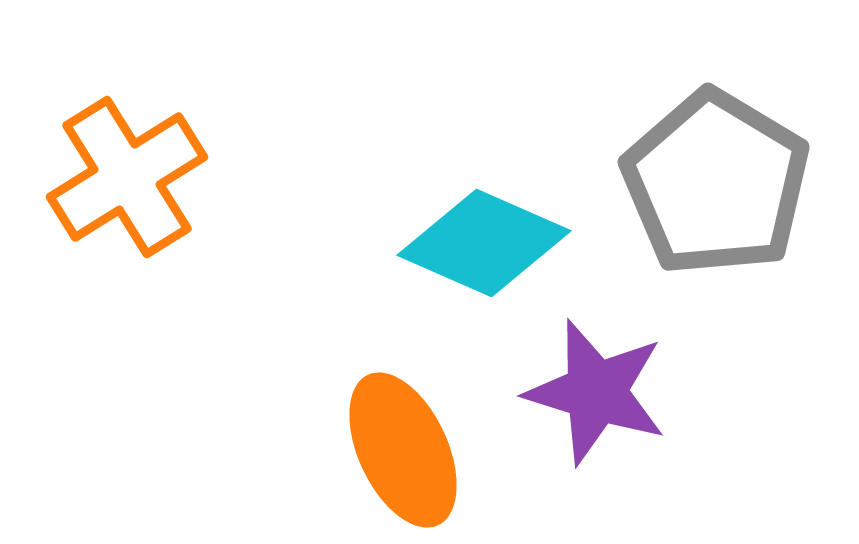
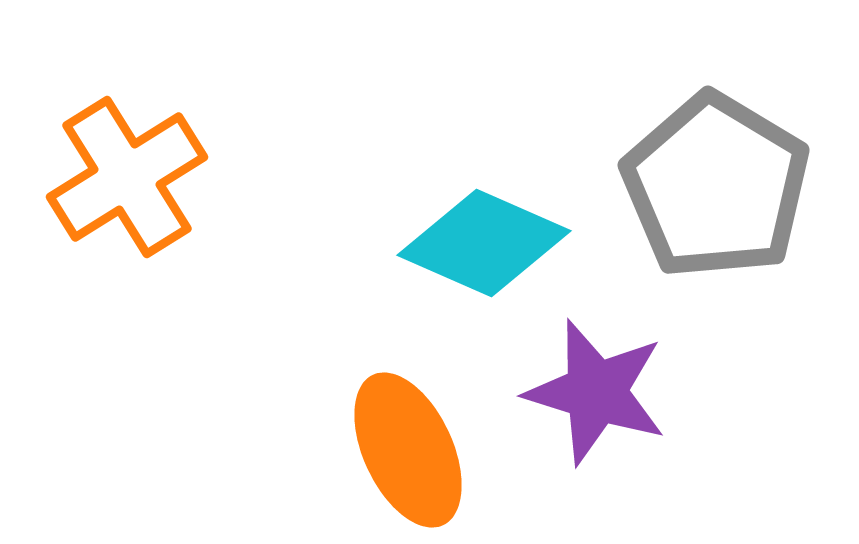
gray pentagon: moved 3 px down
orange ellipse: moved 5 px right
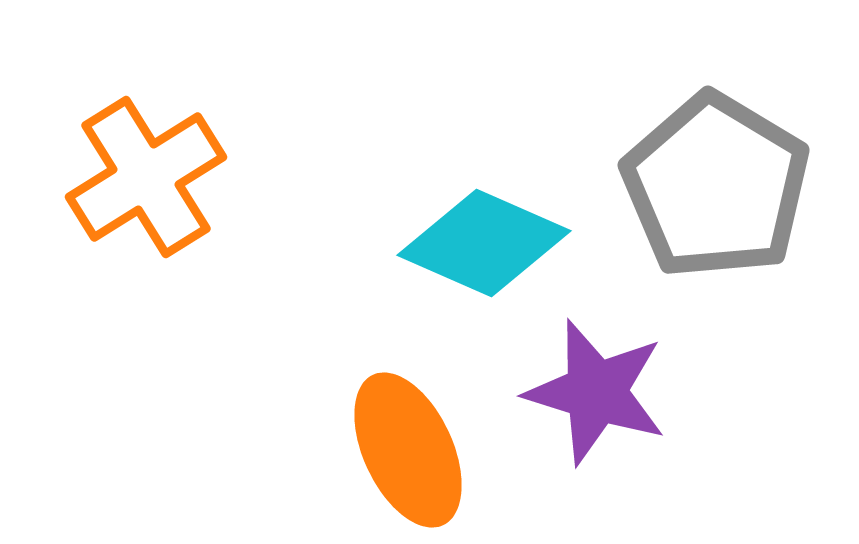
orange cross: moved 19 px right
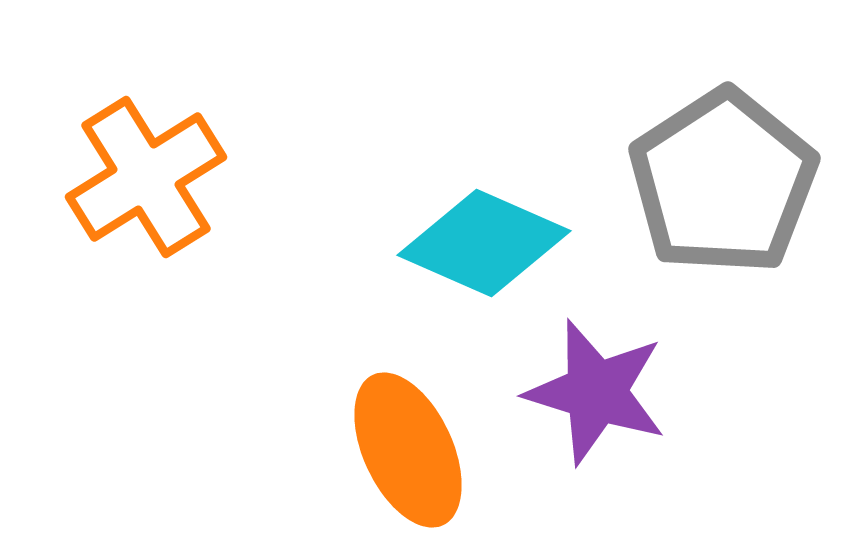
gray pentagon: moved 7 px right, 4 px up; rotated 8 degrees clockwise
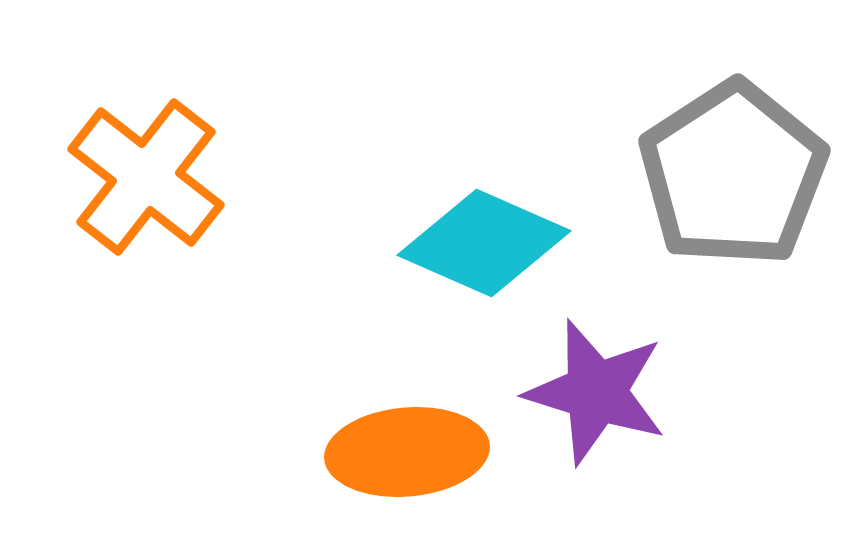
orange cross: rotated 20 degrees counterclockwise
gray pentagon: moved 10 px right, 8 px up
orange ellipse: moved 1 px left, 2 px down; rotated 70 degrees counterclockwise
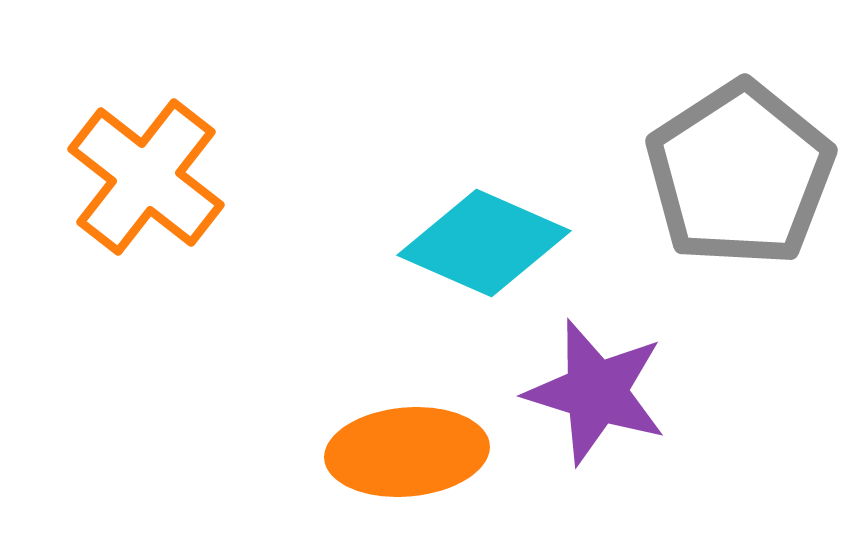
gray pentagon: moved 7 px right
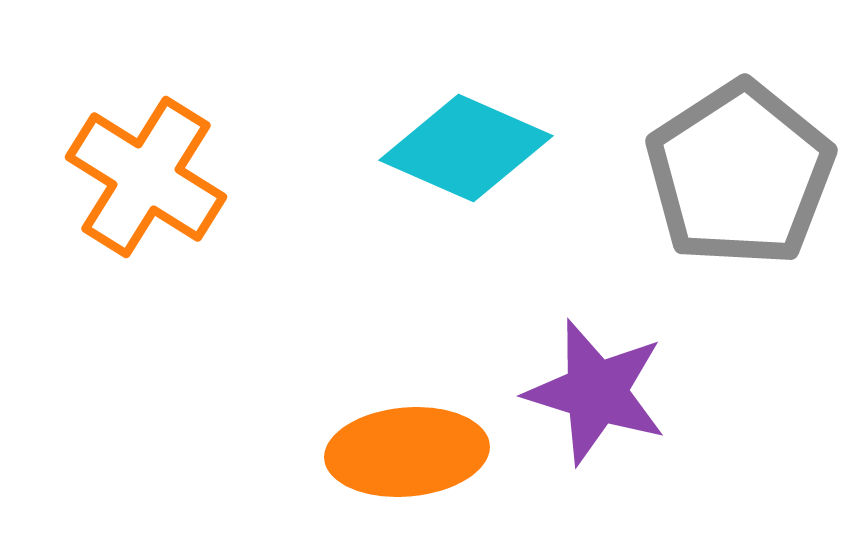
orange cross: rotated 6 degrees counterclockwise
cyan diamond: moved 18 px left, 95 px up
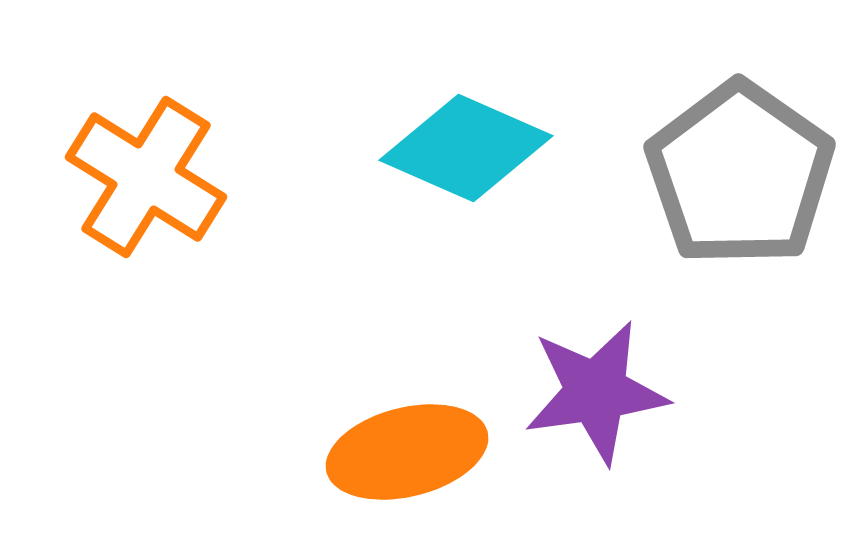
gray pentagon: rotated 4 degrees counterclockwise
purple star: rotated 25 degrees counterclockwise
orange ellipse: rotated 9 degrees counterclockwise
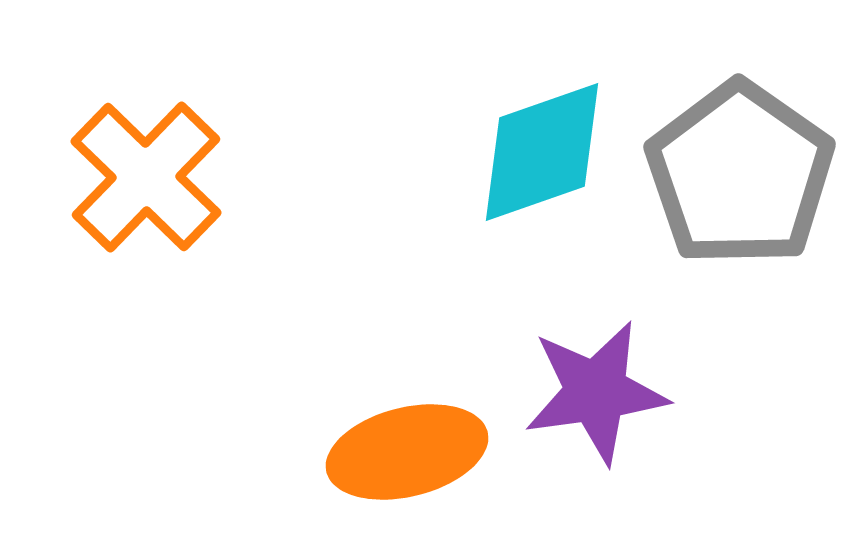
cyan diamond: moved 76 px right, 4 px down; rotated 43 degrees counterclockwise
orange cross: rotated 12 degrees clockwise
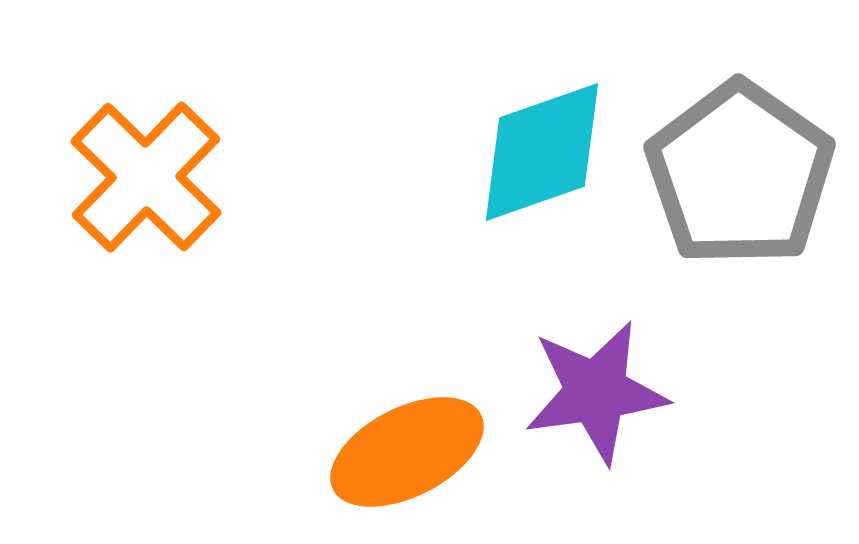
orange ellipse: rotated 13 degrees counterclockwise
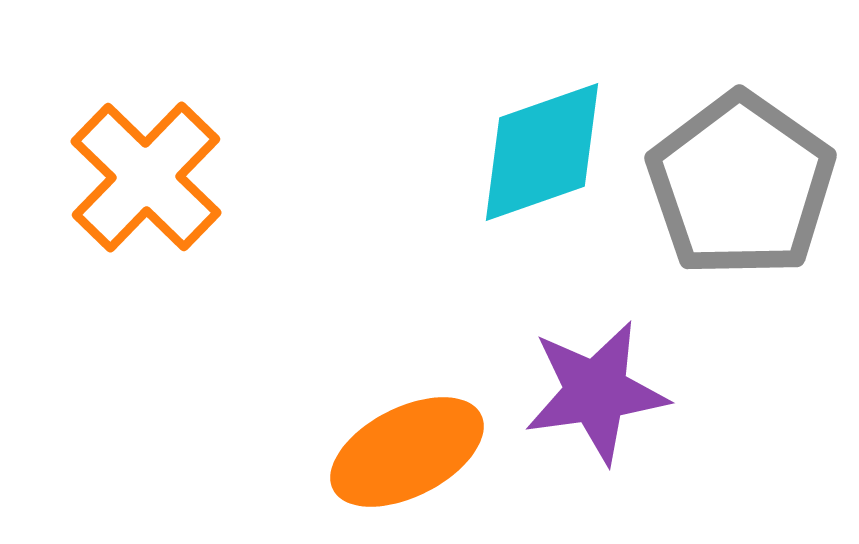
gray pentagon: moved 1 px right, 11 px down
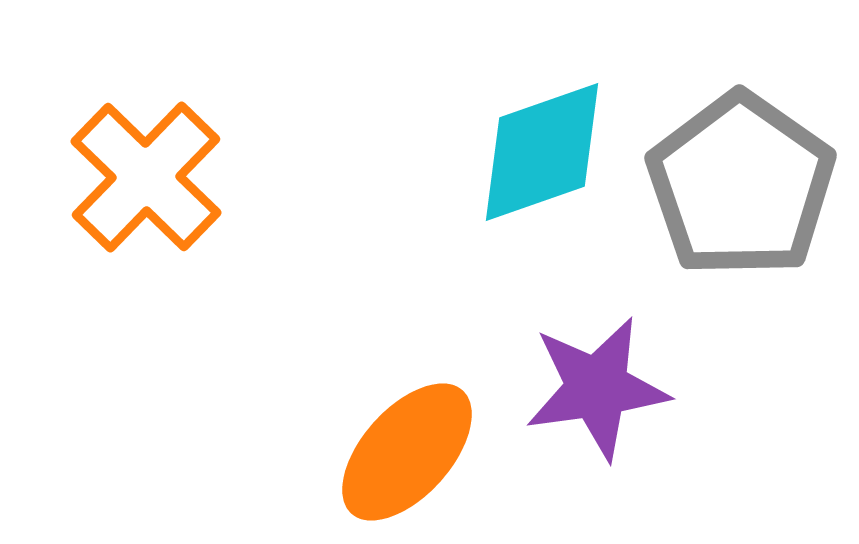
purple star: moved 1 px right, 4 px up
orange ellipse: rotated 21 degrees counterclockwise
